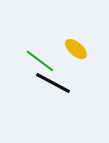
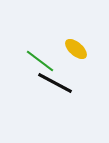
black line: moved 2 px right
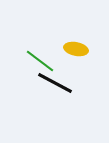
yellow ellipse: rotated 30 degrees counterclockwise
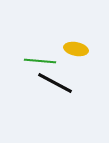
green line: rotated 32 degrees counterclockwise
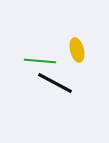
yellow ellipse: moved 1 px right, 1 px down; rotated 65 degrees clockwise
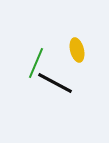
green line: moved 4 px left, 2 px down; rotated 72 degrees counterclockwise
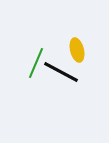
black line: moved 6 px right, 11 px up
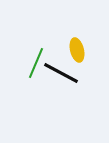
black line: moved 1 px down
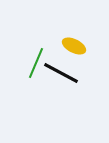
yellow ellipse: moved 3 px left, 4 px up; rotated 50 degrees counterclockwise
